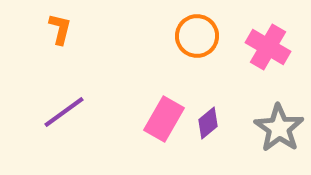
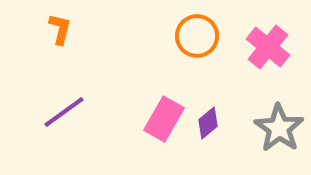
pink cross: rotated 9 degrees clockwise
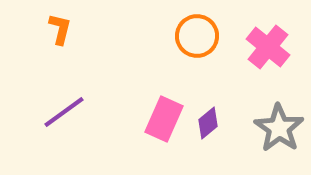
pink rectangle: rotated 6 degrees counterclockwise
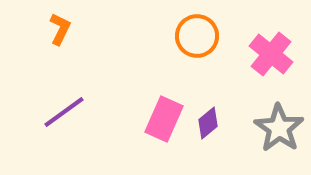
orange L-shape: rotated 12 degrees clockwise
pink cross: moved 3 px right, 7 px down
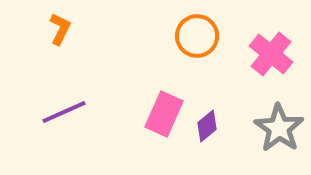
purple line: rotated 12 degrees clockwise
pink rectangle: moved 5 px up
purple diamond: moved 1 px left, 3 px down
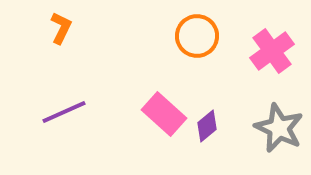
orange L-shape: moved 1 px right, 1 px up
pink cross: moved 1 px right, 3 px up; rotated 15 degrees clockwise
pink rectangle: rotated 72 degrees counterclockwise
gray star: rotated 9 degrees counterclockwise
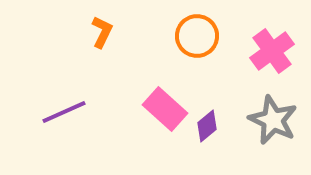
orange L-shape: moved 41 px right, 4 px down
pink rectangle: moved 1 px right, 5 px up
gray star: moved 6 px left, 8 px up
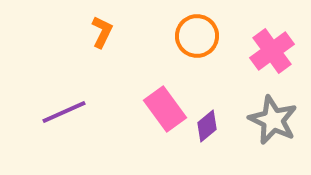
pink rectangle: rotated 12 degrees clockwise
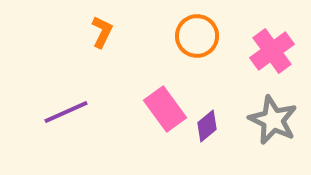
purple line: moved 2 px right
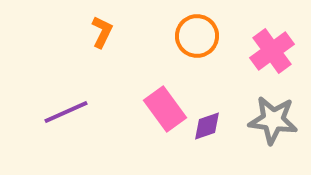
gray star: rotated 18 degrees counterclockwise
purple diamond: rotated 20 degrees clockwise
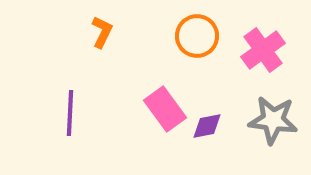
pink cross: moved 9 px left, 1 px up
purple line: moved 4 px right, 1 px down; rotated 63 degrees counterclockwise
purple diamond: rotated 8 degrees clockwise
